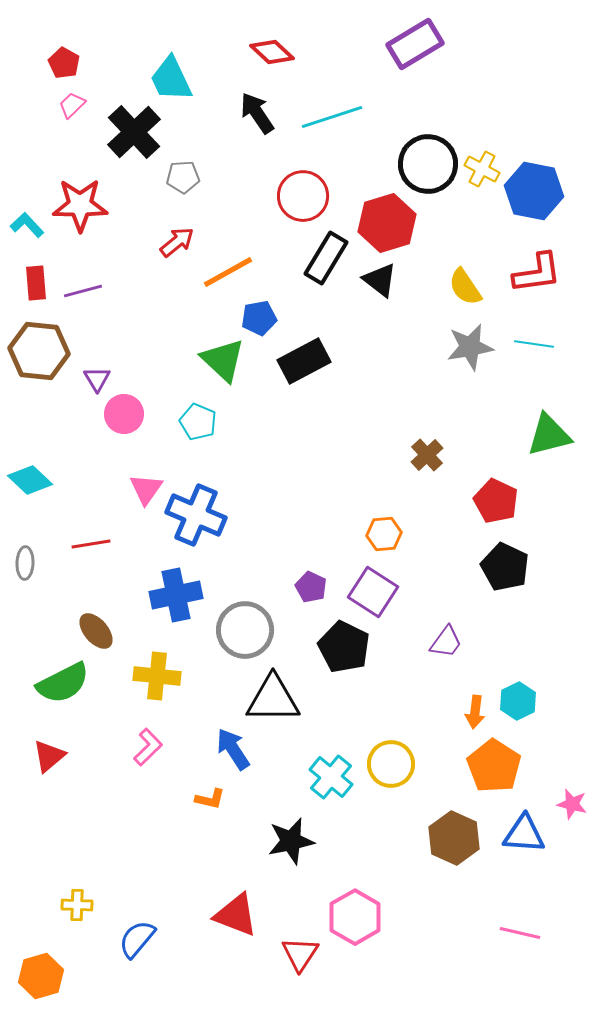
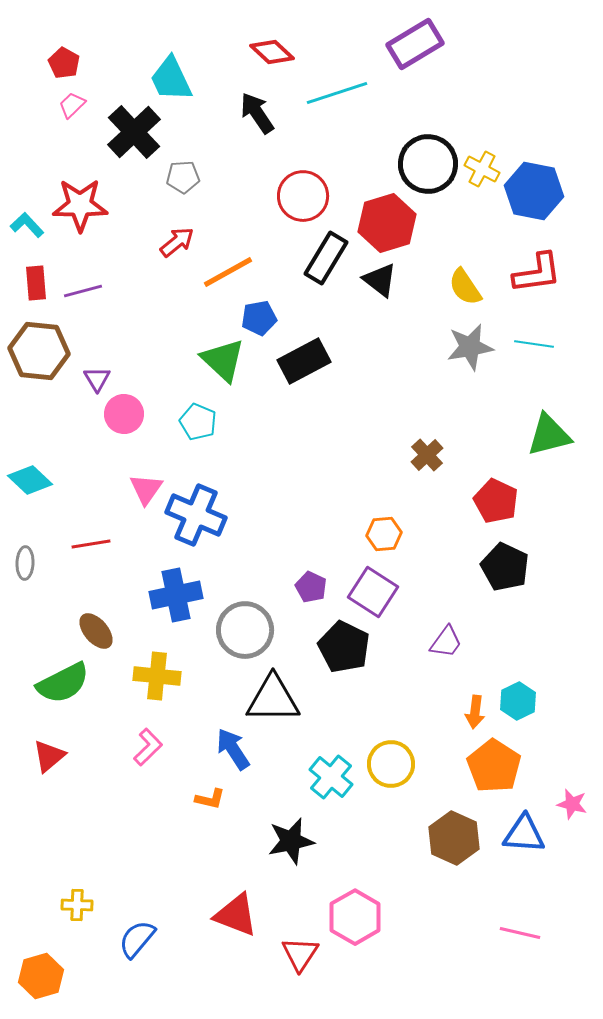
cyan line at (332, 117): moved 5 px right, 24 px up
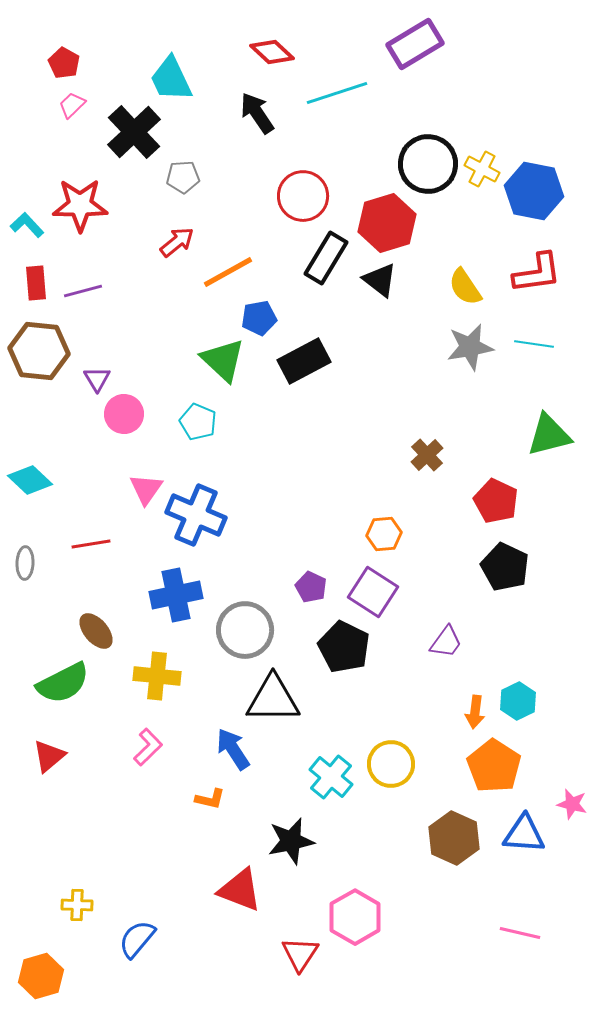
red triangle at (236, 915): moved 4 px right, 25 px up
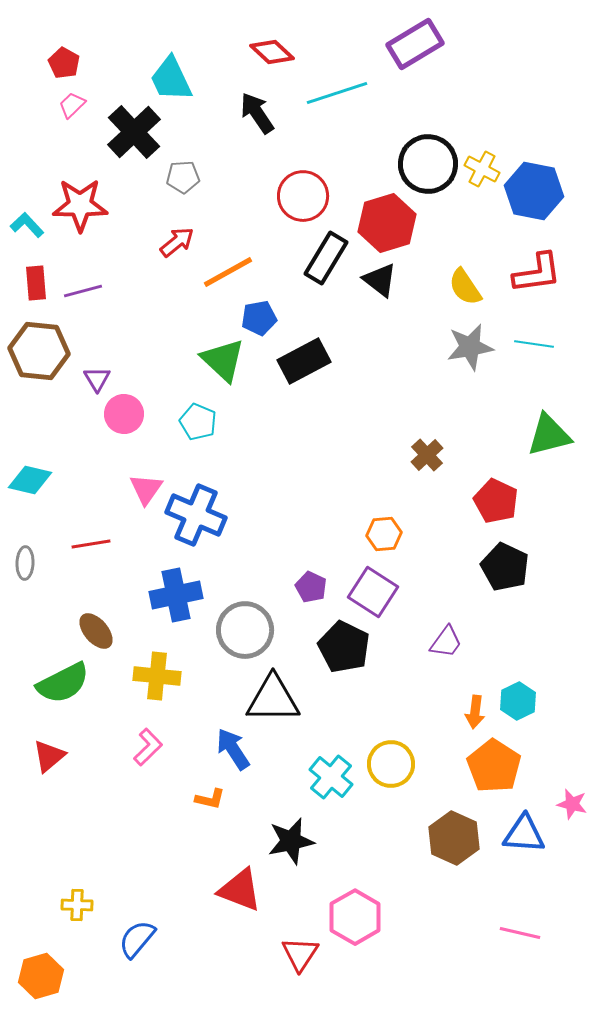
cyan diamond at (30, 480): rotated 30 degrees counterclockwise
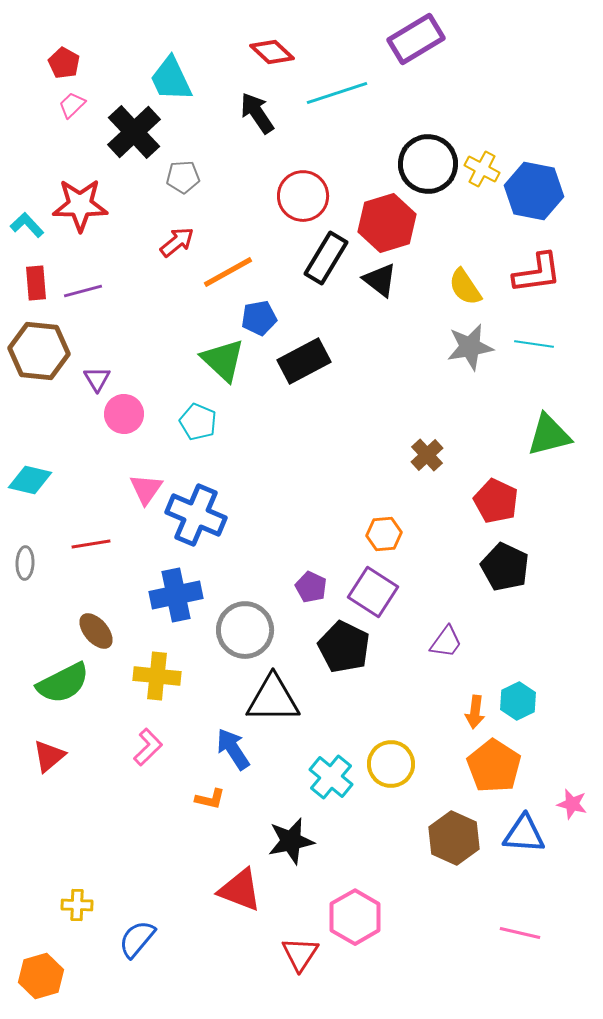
purple rectangle at (415, 44): moved 1 px right, 5 px up
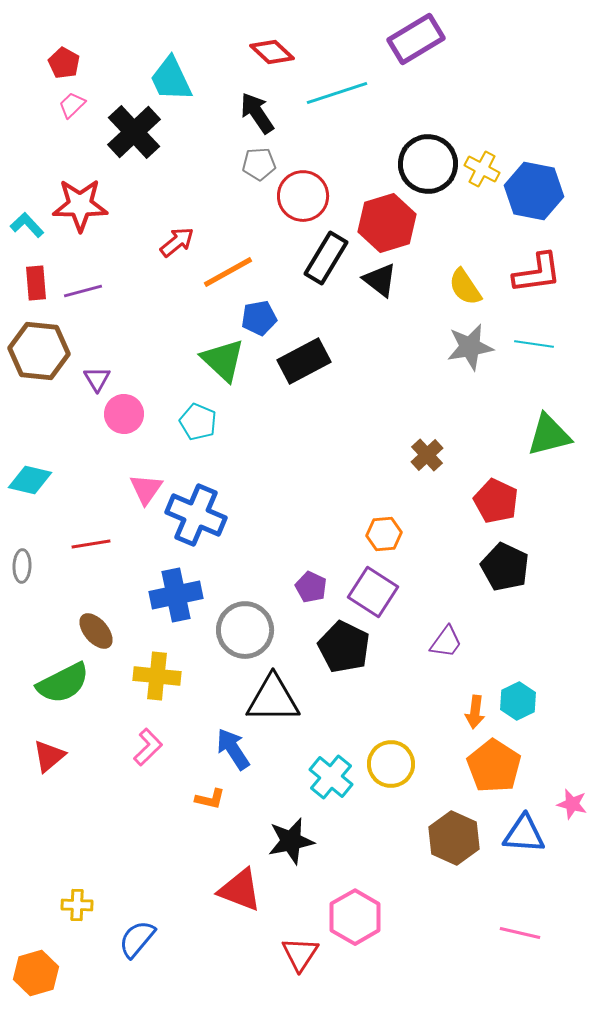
gray pentagon at (183, 177): moved 76 px right, 13 px up
gray ellipse at (25, 563): moved 3 px left, 3 px down
orange hexagon at (41, 976): moved 5 px left, 3 px up
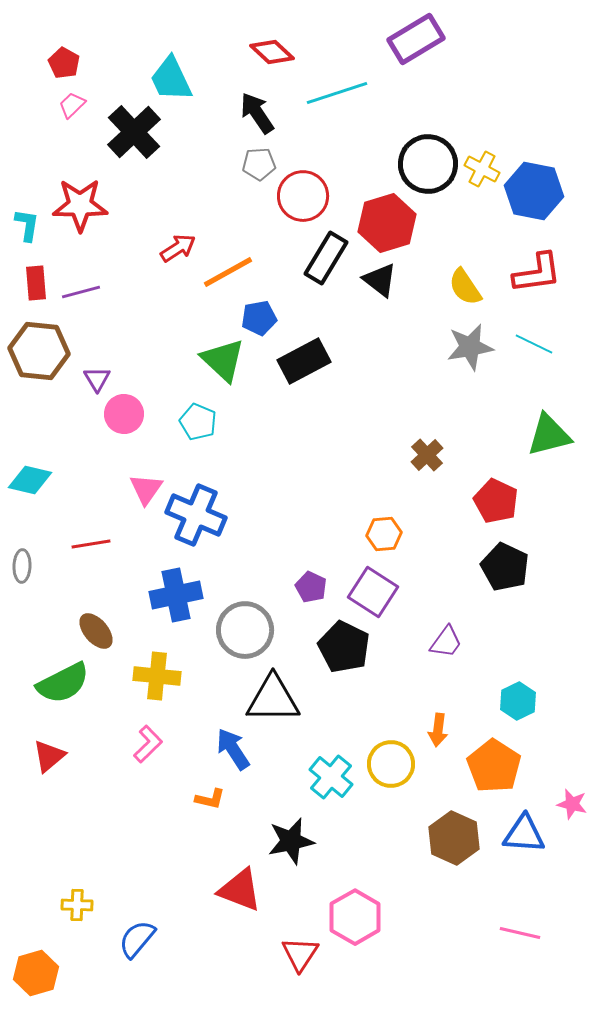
cyan L-shape at (27, 225): rotated 52 degrees clockwise
red arrow at (177, 242): moved 1 px right, 6 px down; rotated 6 degrees clockwise
purple line at (83, 291): moved 2 px left, 1 px down
cyan line at (534, 344): rotated 18 degrees clockwise
orange arrow at (475, 712): moved 37 px left, 18 px down
pink L-shape at (148, 747): moved 3 px up
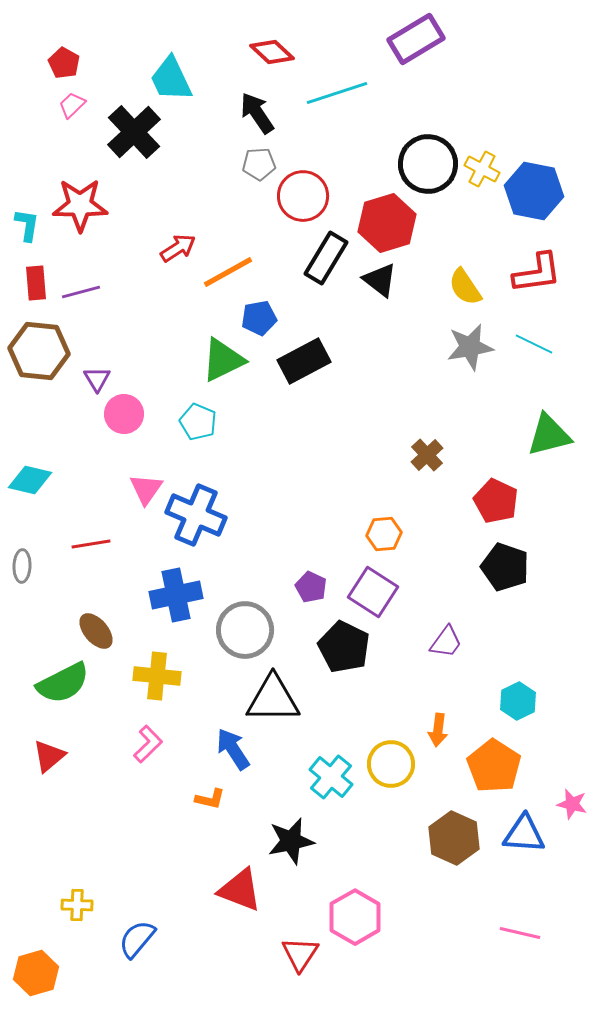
green triangle at (223, 360): rotated 51 degrees clockwise
black pentagon at (505, 567): rotated 6 degrees counterclockwise
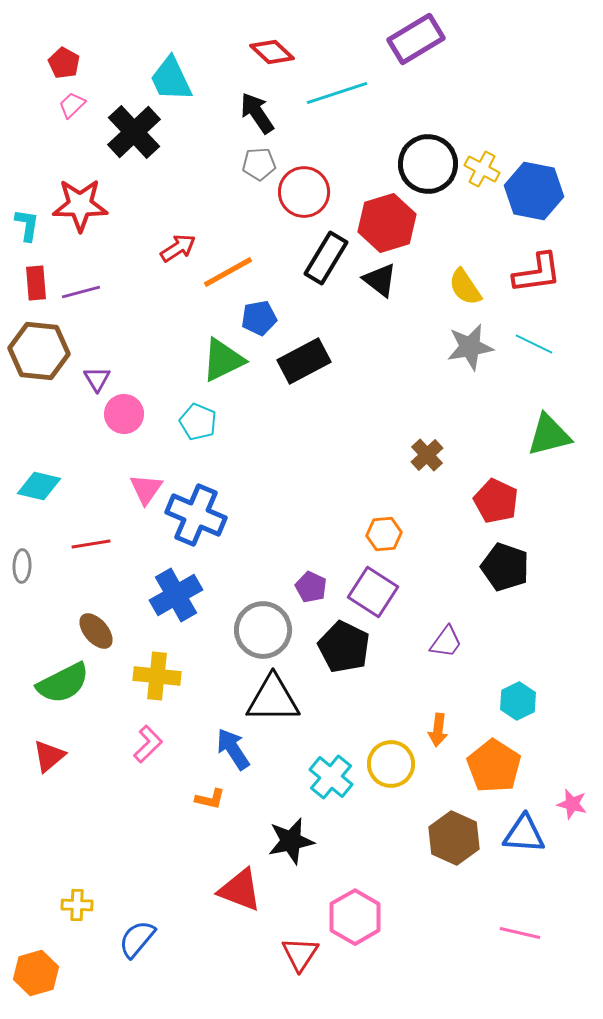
red circle at (303, 196): moved 1 px right, 4 px up
cyan diamond at (30, 480): moved 9 px right, 6 px down
blue cross at (176, 595): rotated 18 degrees counterclockwise
gray circle at (245, 630): moved 18 px right
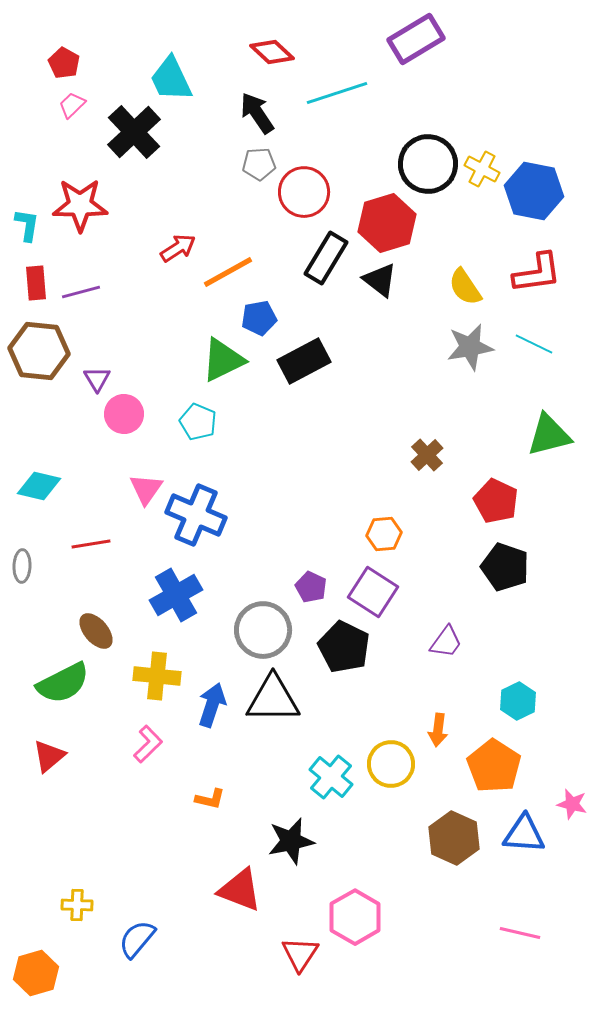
blue arrow at (233, 749): moved 21 px left, 44 px up; rotated 51 degrees clockwise
